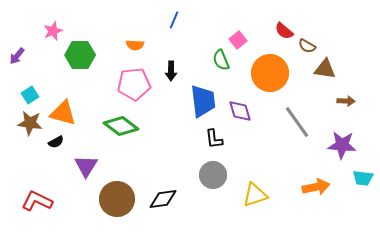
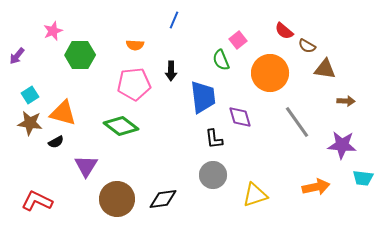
blue trapezoid: moved 4 px up
purple diamond: moved 6 px down
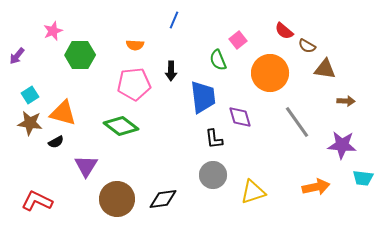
green semicircle: moved 3 px left
yellow triangle: moved 2 px left, 3 px up
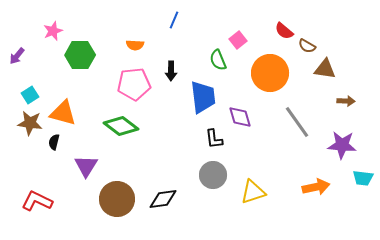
black semicircle: moved 2 px left; rotated 133 degrees clockwise
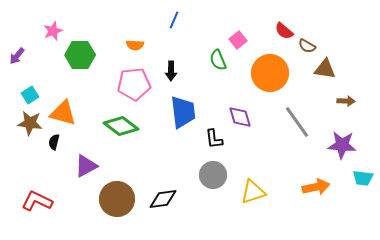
blue trapezoid: moved 20 px left, 15 px down
purple triangle: rotated 30 degrees clockwise
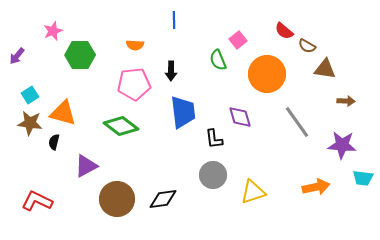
blue line: rotated 24 degrees counterclockwise
orange circle: moved 3 px left, 1 px down
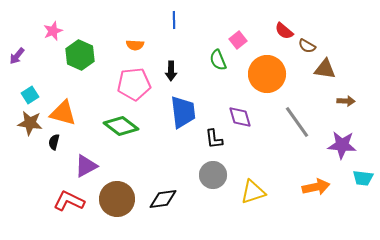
green hexagon: rotated 24 degrees clockwise
red L-shape: moved 32 px right
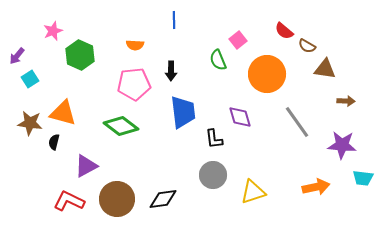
cyan square: moved 16 px up
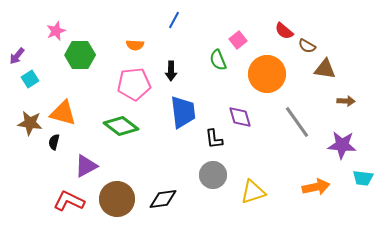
blue line: rotated 30 degrees clockwise
pink star: moved 3 px right
green hexagon: rotated 24 degrees counterclockwise
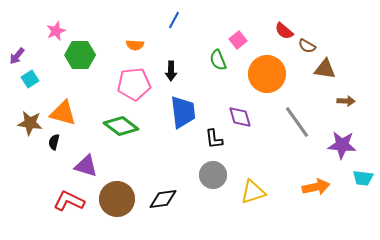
purple triangle: rotated 45 degrees clockwise
